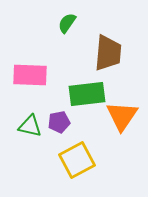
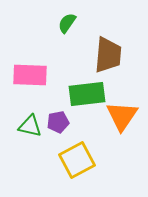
brown trapezoid: moved 2 px down
purple pentagon: moved 1 px left
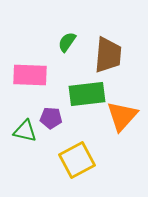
green semicircle: moved 19 px down
orange triangle: rotated 8 degrees clockwise
purple pentagon: moved 7 px left, 4 px up; rotated 15 degrees clockwise
green triangle: moved 5 px left, 5 px down
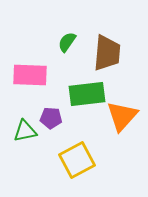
brown trapezoid: moved 1 px left, 2 px up
green triangle: rotated 25 degrees counterclockwise
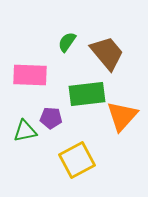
brown trapezoid: rotated 45 degrees counterclockwise
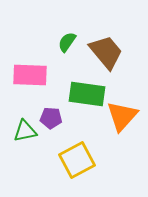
brown trapezoid: moved 1 px left, 1 px up
green rectangle: rotated 15 degrees clockwise
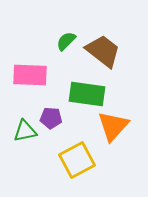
green semicircle: moved 1 px left, 1 px up; rotated 10 degrees clockwise
brown trapezoid: moved 3 px left, 1 px up; rotated 12 degrees counterclockwise
orange triangle: moved 9 px left, 10 px down
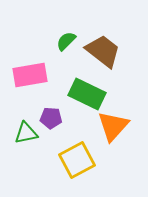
pink rectangle: rotated 12 degrees counterclockwise
green rectangle: rotated 18 degrees clockwise
green triangle: moved 1 px right, 2 px down
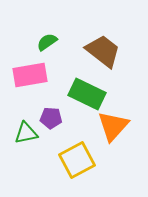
green semicircle: moved 19 px left, 1 px down; rotated 10 degrees clockwise
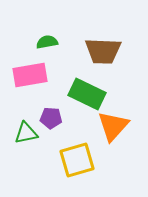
green semicircle: rotated 25 degrees clockwise
brown trapezoid: rotated 144 degrees clockwise
yellow square: rotated 12 degrees clockwise
